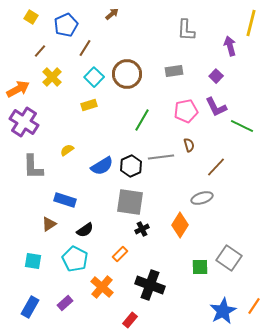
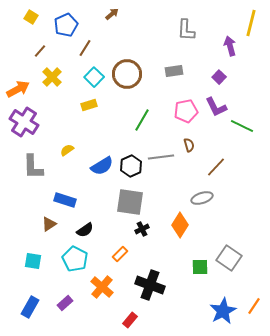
purple square at (216, 76): moved 3 px right, 1 px down
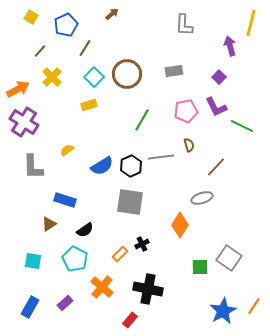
gray L-shape at (186, 30): moved 2 px left, 5 px up
black cross at (142, 229): moved 15 px down
black cross at (150, 285): moved 2 px left, 4 px down; rotated 8 degrees counterclockwise
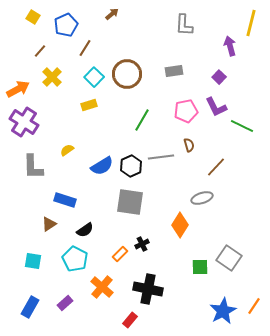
yellow square at (31, 17): moved 2 px right
